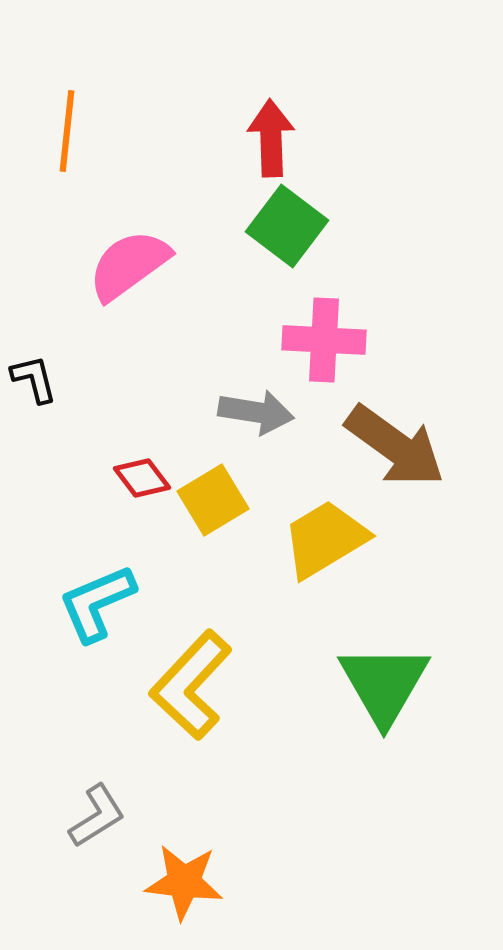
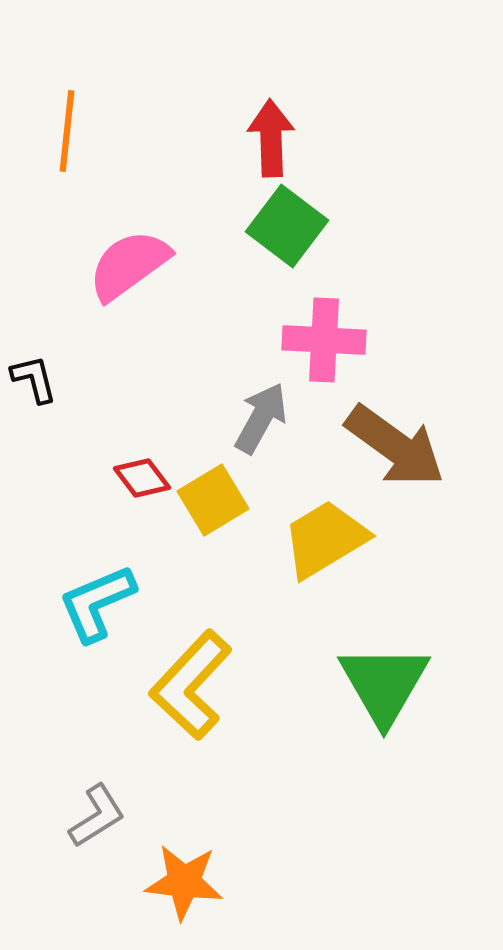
gray arrow: moved 5 px right, 6 px down; rotated 70 degrees counterclockwise
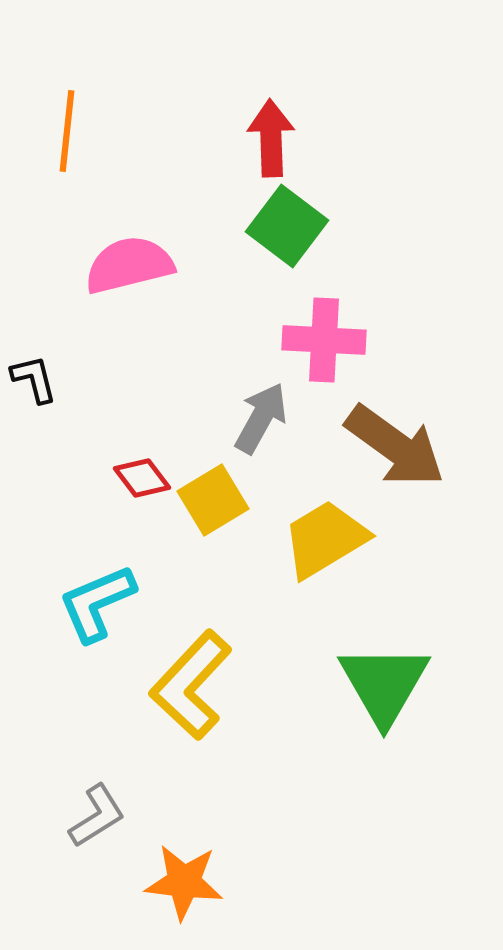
pink semicircle: rotated 22 degrees clockwise
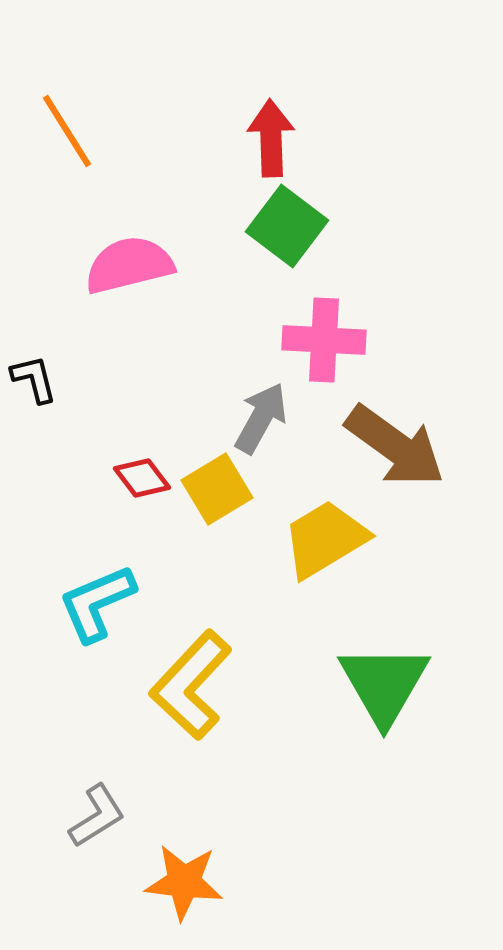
orange line: rotated 38 degrees counterclockwise
yellow square: moved 4 px right, 11 px up
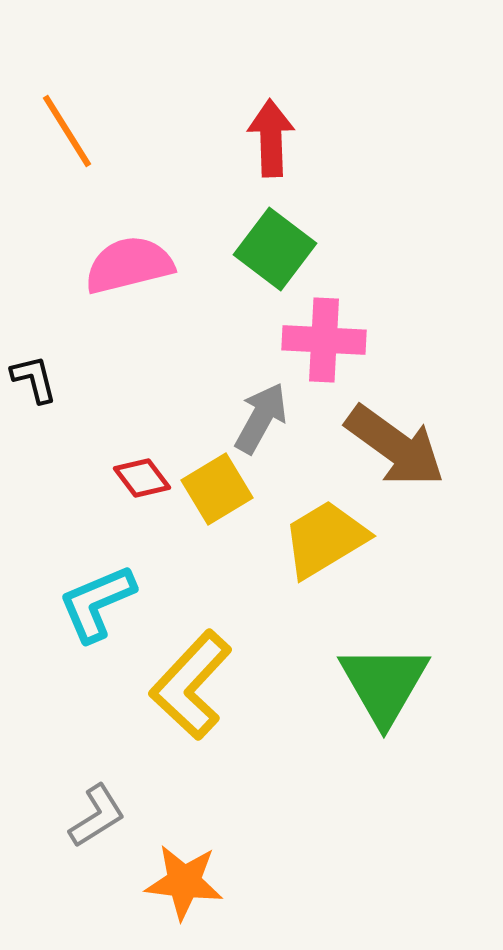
green square: moved 12 px left, 23 px down
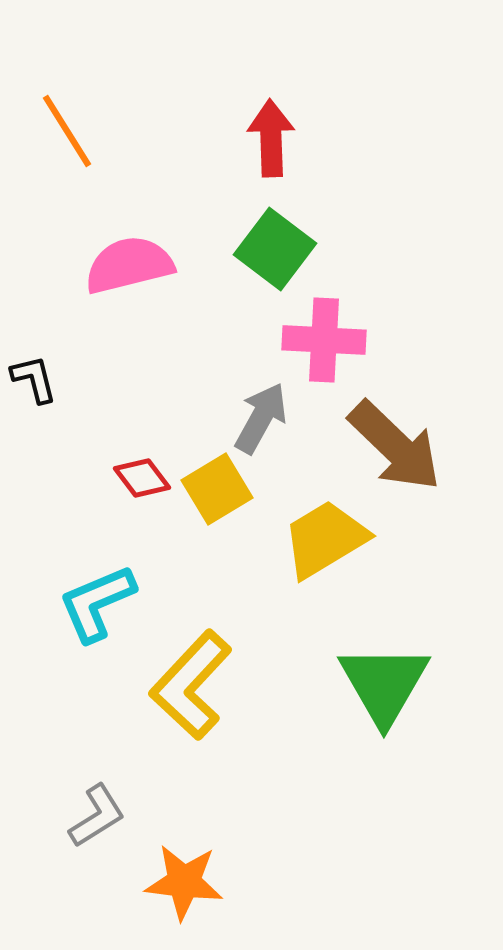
brown arrow: rotated 8 degrees clockwise
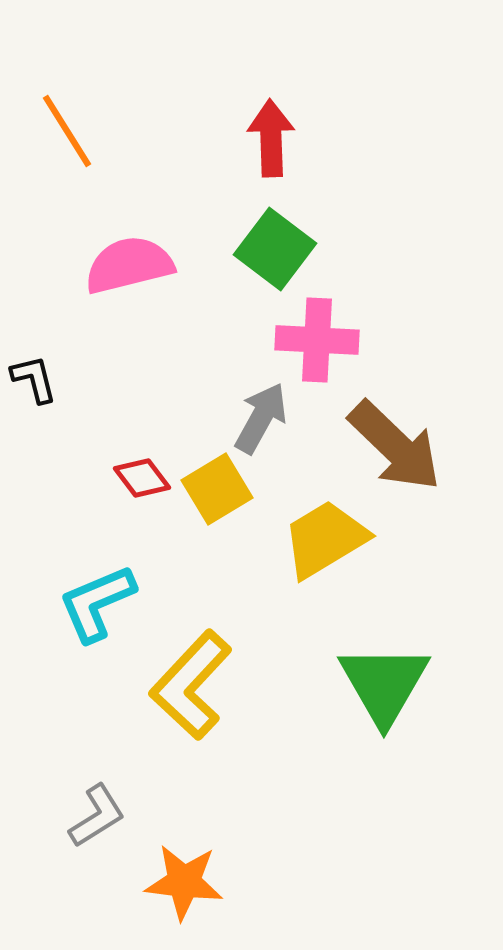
pink cross: moved 7 px left
